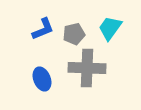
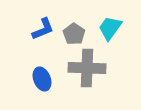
gray pentagon: rotated 25 degrees counterclockwise
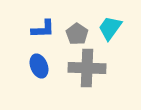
blue L-shape: rotated 20 degrees clockwise
gray pentagon: moved 3 px right
blue ellipse: moved 3 px left, 13 px up
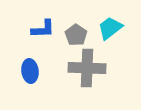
cyan trapezoid: rotated 16 degrees clockwise
gray pentagon: moved 1 px left, 1 px down
blue ellipse: moved 9 px left, 5 px down; rotated 15 degrees clockwise
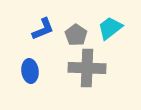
blue L-shape: rotated 20 degrees counterclockwise
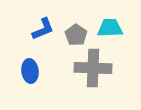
cyan trapezoid: rotated 36 degrees clockwise
gray cross: moved 6 px right
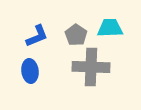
blue L-shape: moved 6 px left, 7 px down
gray cross: moved 2 px left, 1 px up
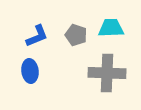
cyan trapezoid: moved 1 px right
gray pentagon: rotated 15 degrees counterclockwise
gray cross: moved 16 px right, 6 px down
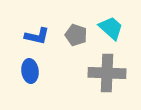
cyan trapezoid: rotated 44 degrees clockwise
blue L-shape: rotated 35 degrees clockwise
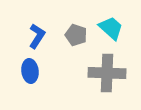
blue L-shape: rotated 70 degrees counterclockwise
